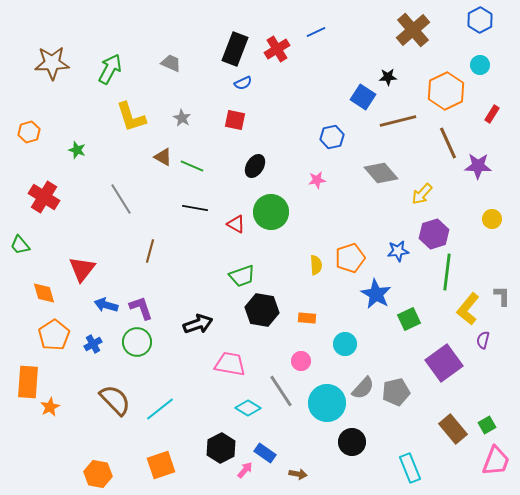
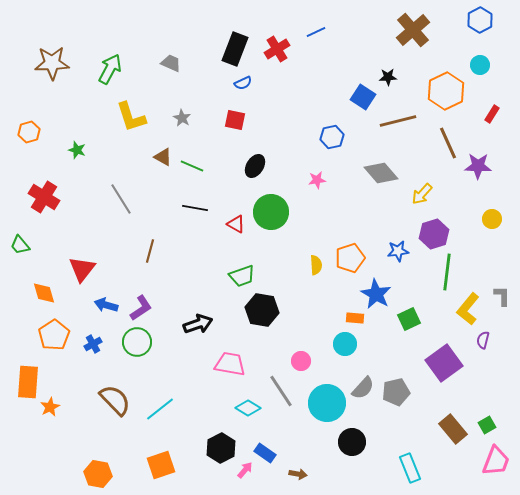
purple L-shape at (141, 308): rotated 76 degrees clockwise
orange rectangle at (307, 318): moved 48 px right
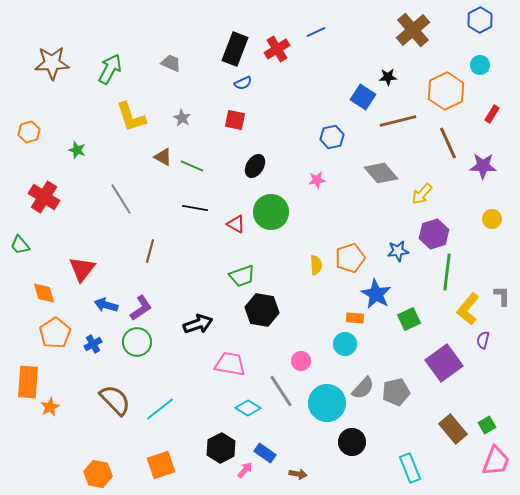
purple star at (478, 166): moved 5 px right
orange pentagon at (54, 335): moved 1 px right, 2 px up
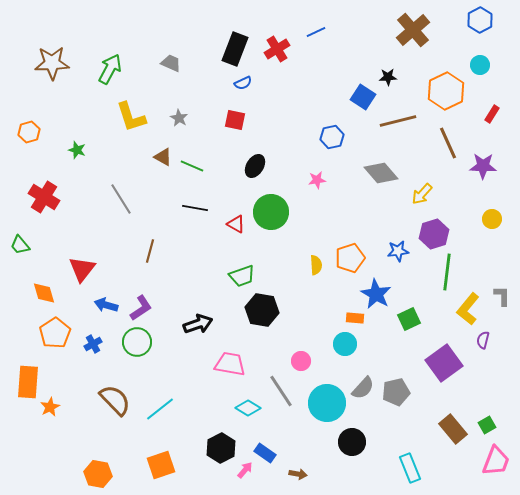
gray star at (182, 118): moved 3 px left
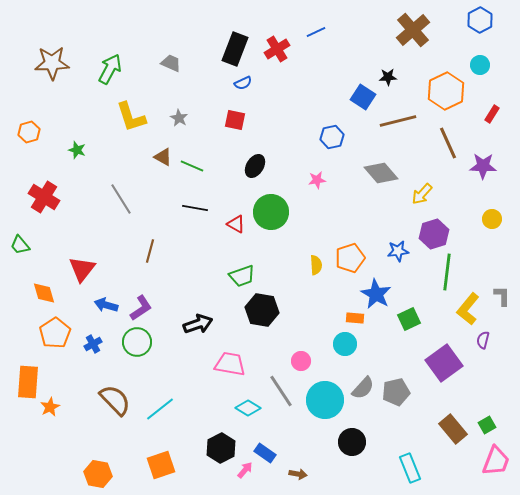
cyan circle at (327, 403): moved 2 px left, 3 px up
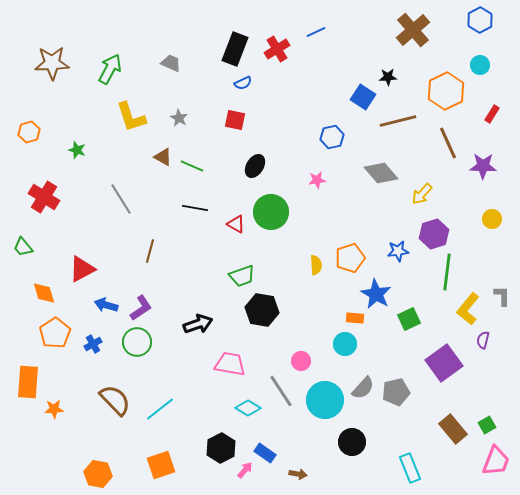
green trapezoid at (20, 245): moved 3 px right, 2 px down
red triangle at (82, 269): rotated 24 degrees clockwise
orange star at (50, 407): moved 4 px right, 2 px down; rotated 24 degrees clockwise
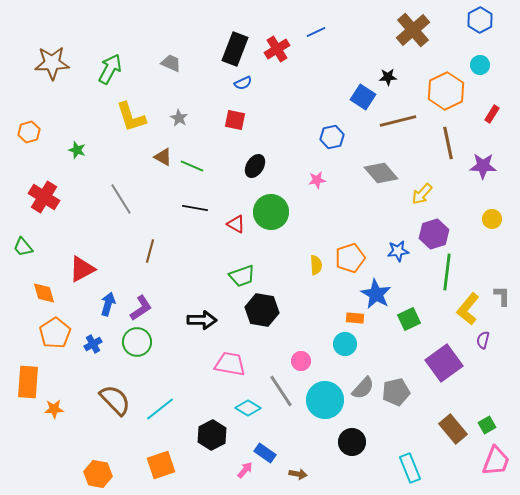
brown line at (448, 143): rotated 12 degrees clockwise
blue arrow at (106, 305): moved 2 px right, 1 px up; rotated 90 degrees clockwise
black arrow at (198, 324): moved 4 px right, 4 px up; rotated 20 degrees clockwise
black hexagon at (221, 448): moved 9 px left, 13 px up
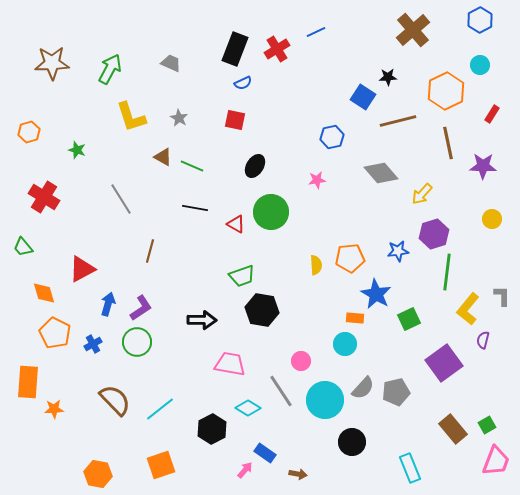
orange pentagon at (350, 258): rotated 12 degrees clockwise
orange pentagon at (55, 333): rotated 12 degrees counterclockwise
black hexagon at (212, 435): moved 6 px up
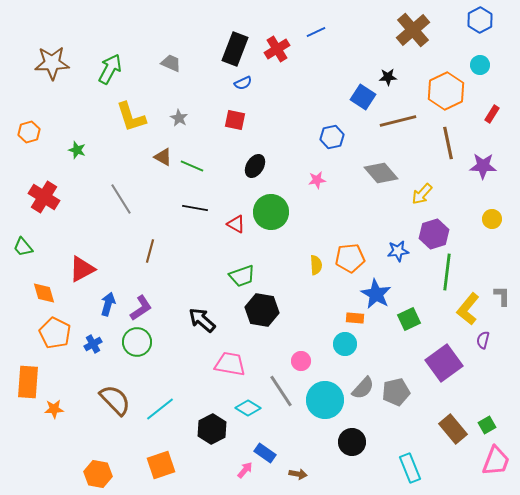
black arrow at (202, 320): rotated 140 degrees counterclockwise
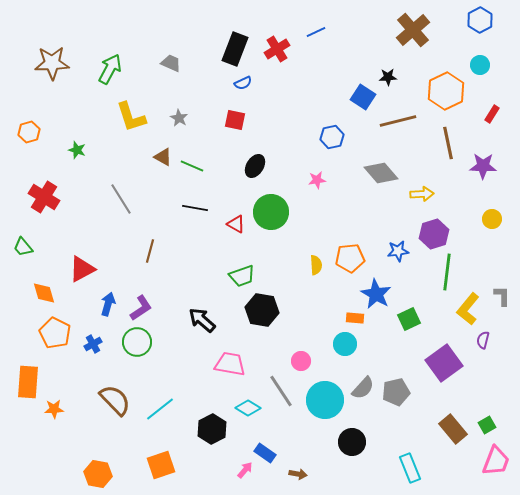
yellow arrow at (422, 194): rotated 135 degrees counterclockwise
